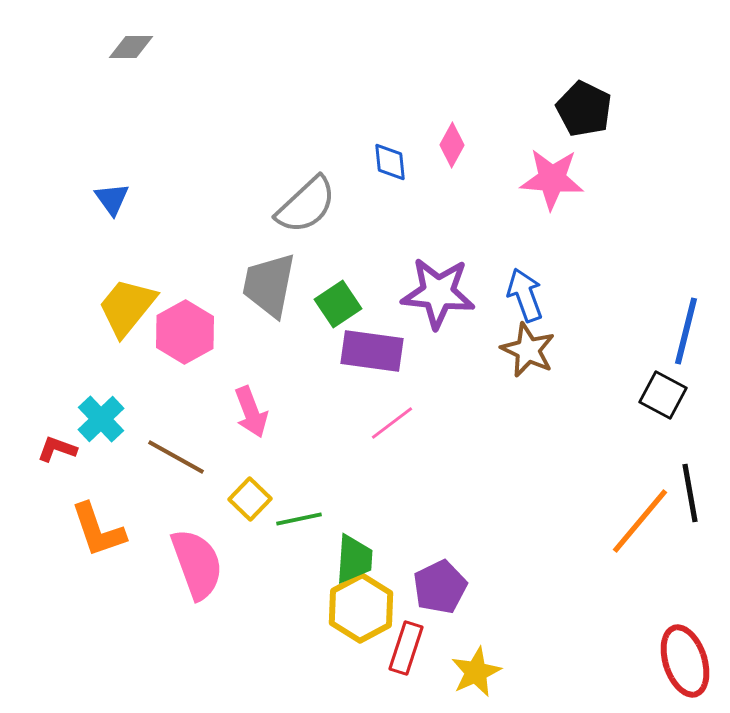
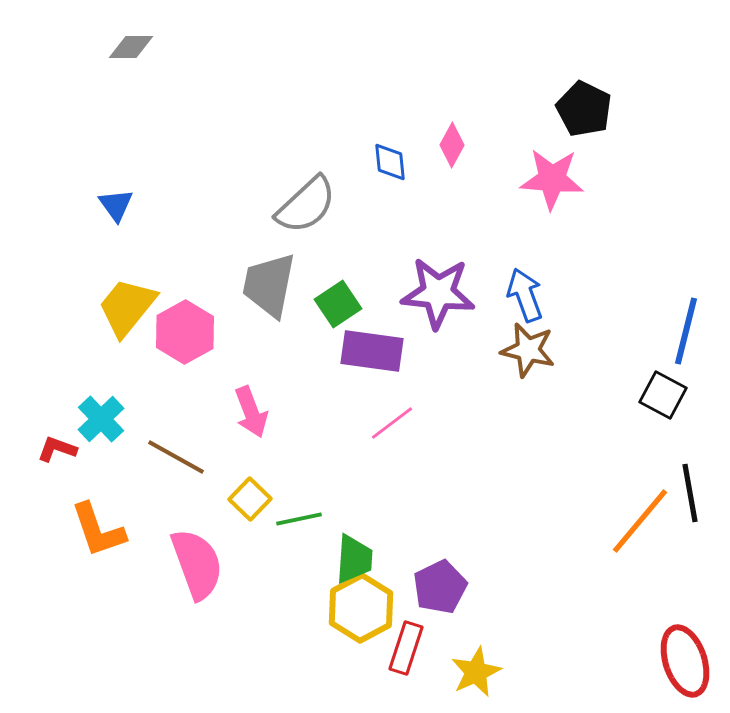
blue triangle: moved 4 px right, 6 px down
brown star: rotated 12 degrees counterclockwise
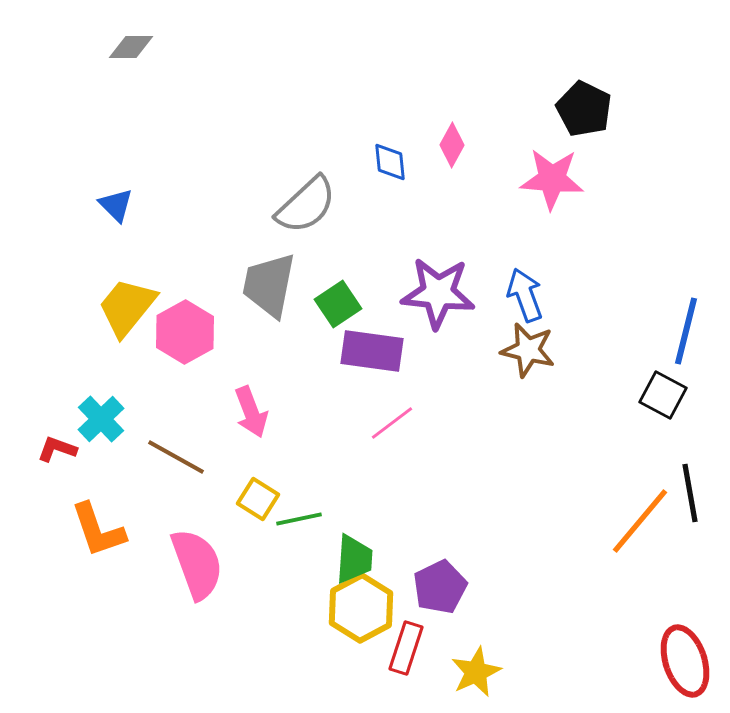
blue triangle: rotated 9 degrees counterclockwise
yellow square: moved 8 px right; rotated 12 degrees counterclockwise
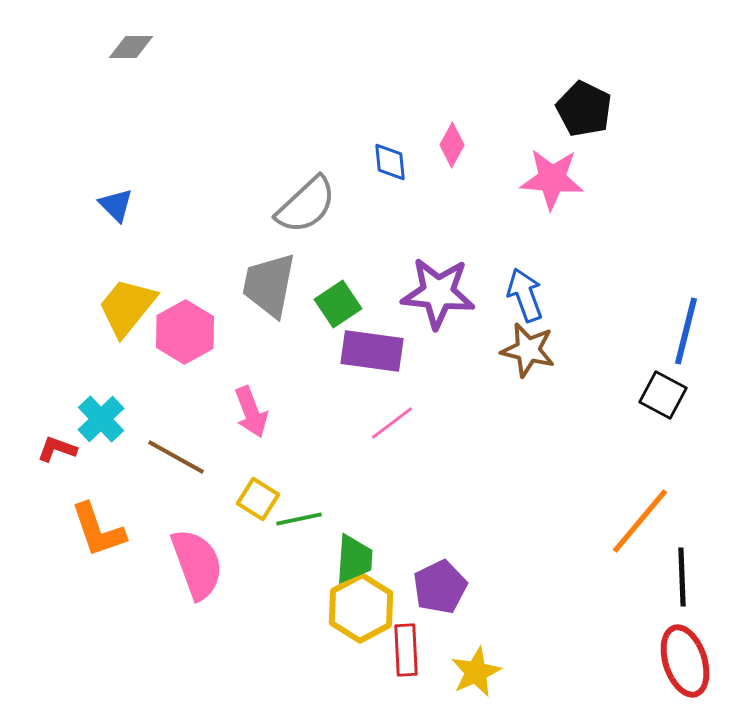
black line: moved 8 px left, 84 px down; rotated 8 degrees clockwise
red rectangle: moved 2 px down; rotated 21 degrees counterclockwise
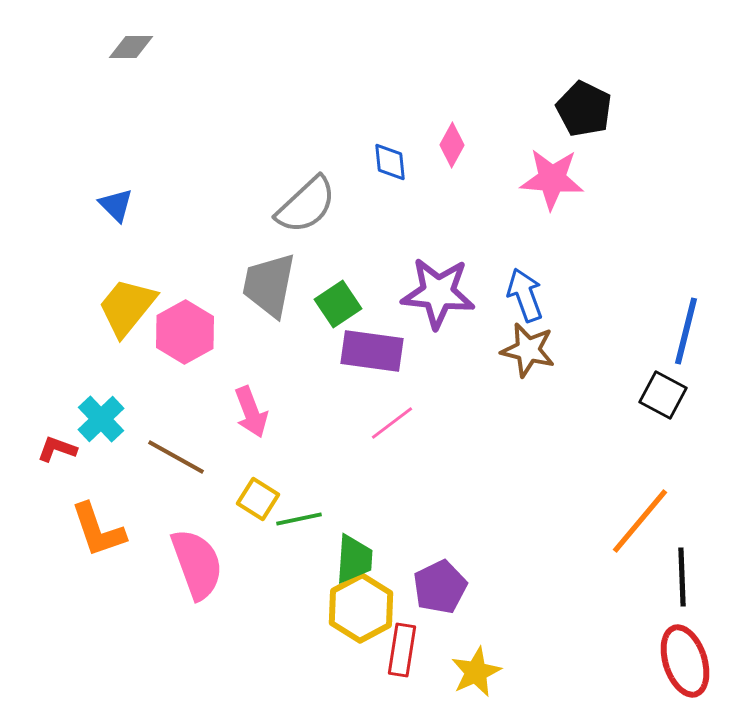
red rectangle: moved 4 px left; rotated 12 degrees clockwise
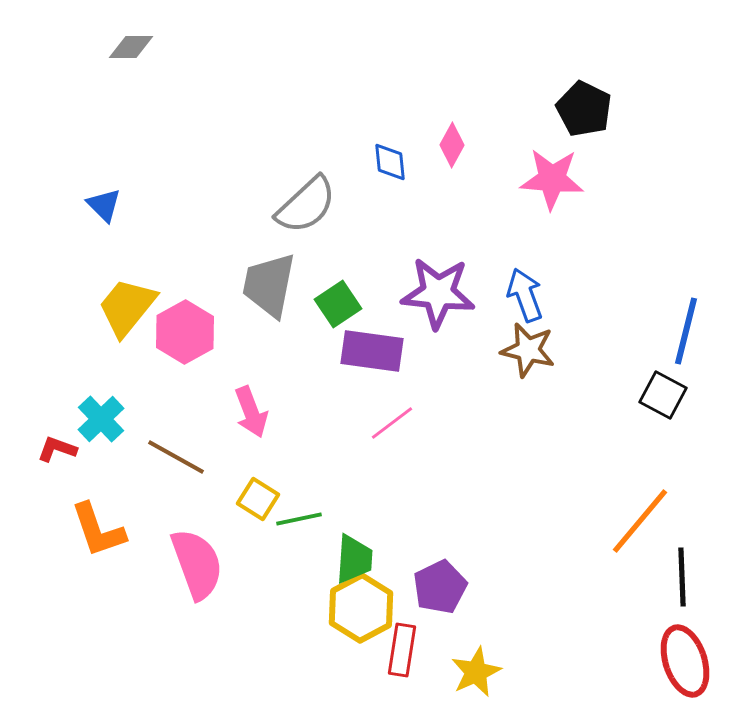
blue triangle: moved 12 px left
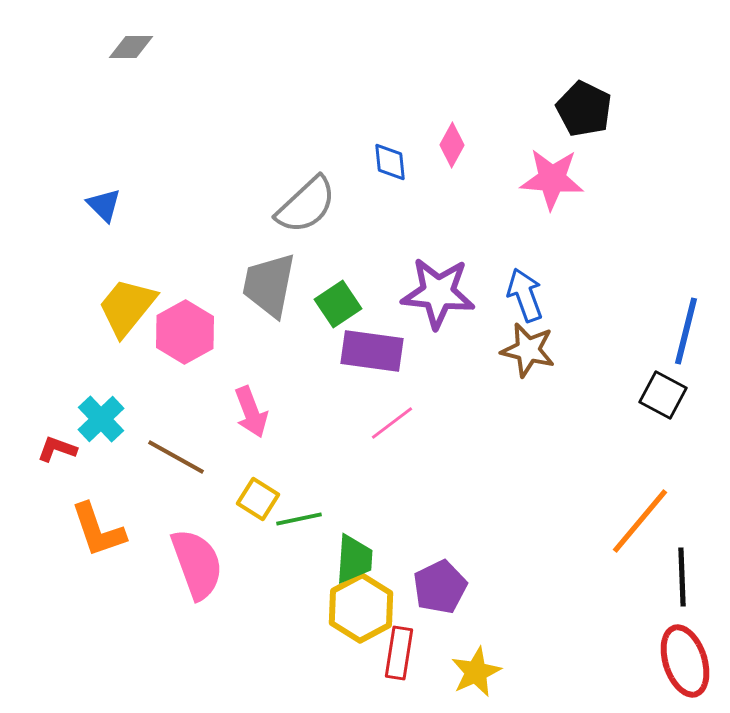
red rectangle: moved 3 px left, 3 px down
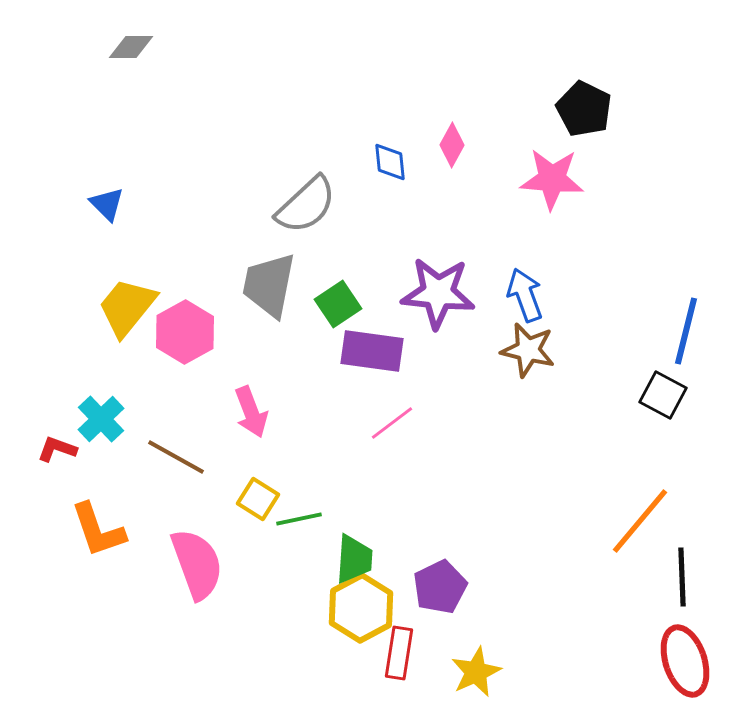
blue triangle: moved 3 px right, 1 px up
